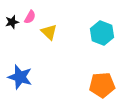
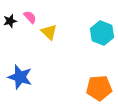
pink semicircle: rotated 72 degrees counterclockwise
black star: moved 2 px left, 1 px up
orange pentagon: moved 3 px left, 3 px down
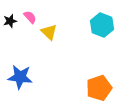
cyan hexagon: moved 8 px up
blue star: rotated 10 degrees counterclockwise
orange pentagon: rotated 15 degrees counterclockwise
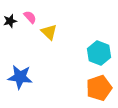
cyan hexagon: moved 3 px left, 28 px down
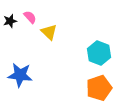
blue star: moved 2 px up
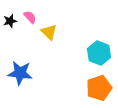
blue star: moved 2 px up
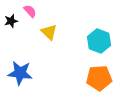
pink semicircle: moved 6 px up
black star: moved 1 px right
cyan hexagon: moved 12 px up
orange pentagon: moved 10 px up; rotated 15 degrees clockwise
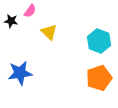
pink semicircle: rotated 80 degrees clockwise
black star: rotated 24 degrees clockwise
blue star: rotated 15 degrees counterclockwise
orange pentagon: rotated 15 degrees counterclockwise
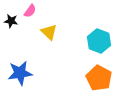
orange pentagon: rotated 25 degrees counterclockwise
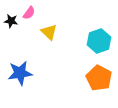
pink semicircle: moved 1 px left, 2 px down
cyan hexagon: rotated 20 degrees clockwise
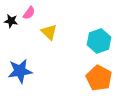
blue star: moved 2 px up
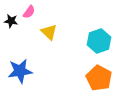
pink semicircle: moved 1 px up
